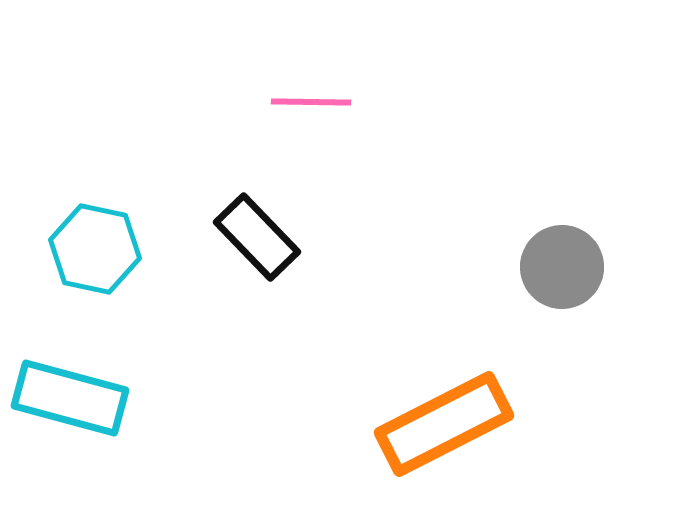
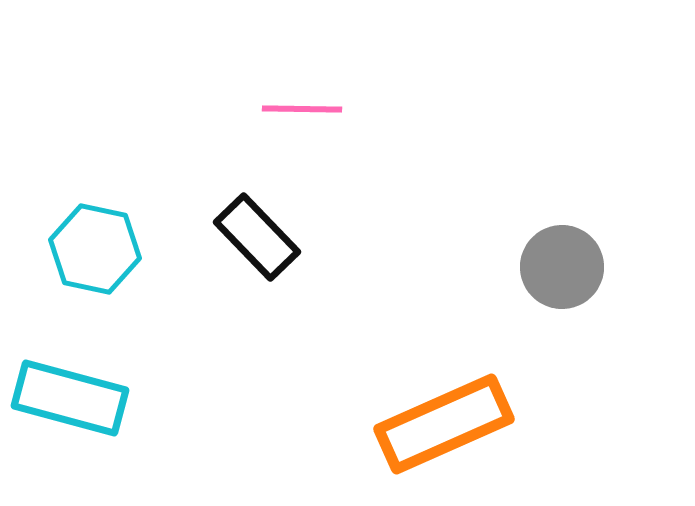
pink line: moved 9 px left, 7 px down
orange rectangle: rotated 3 degrees clockwise
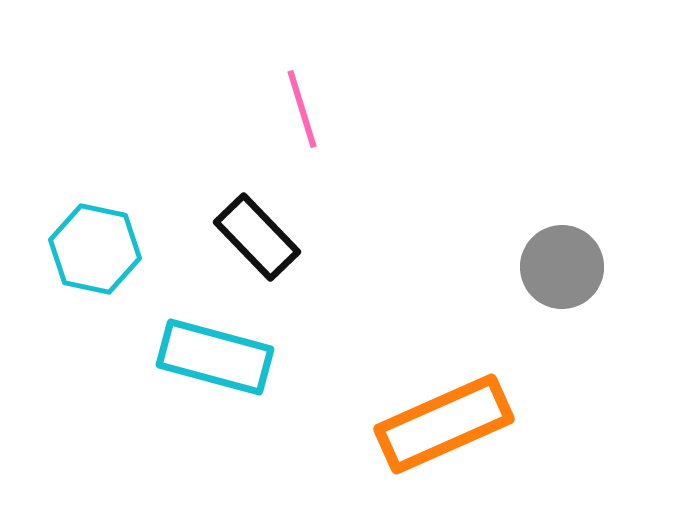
pink line: rotated 72 degrees clockwise
cyan rectangle: moved 145 px right, 41 px up
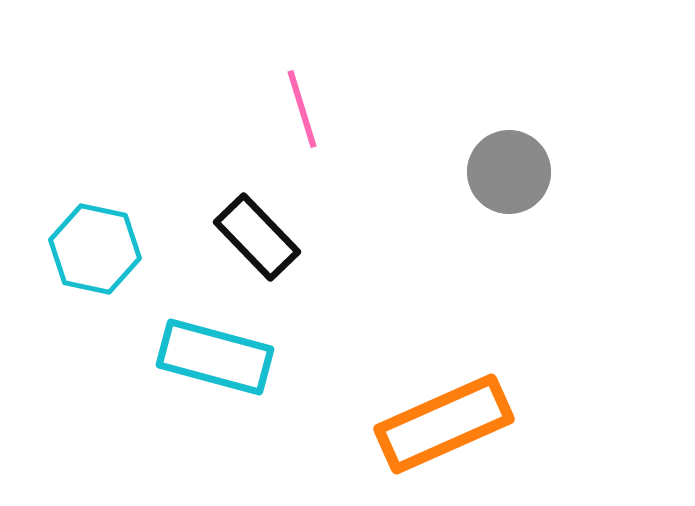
gray circle: moved 53 px left, 95 px up
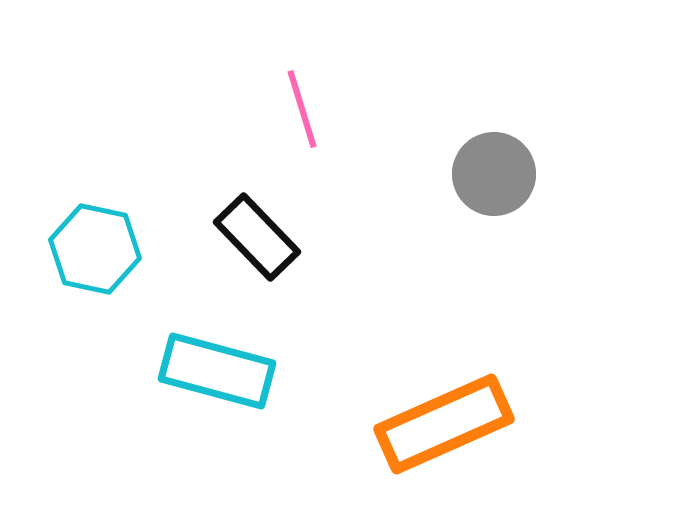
gray circle: moved 15 px left, 2 px down
cyan rectangle: moved 2 px right, 14 px down
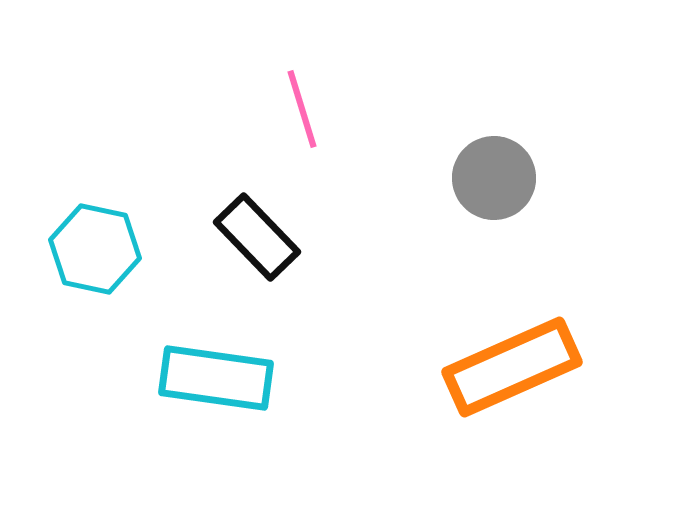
gray circle: moved 4 px down
cyan rectangle: moved 1 px left, 7 px down; rotated 7 degrees counterclockwise
orange rectangle: moved 68 px right, 57 px up
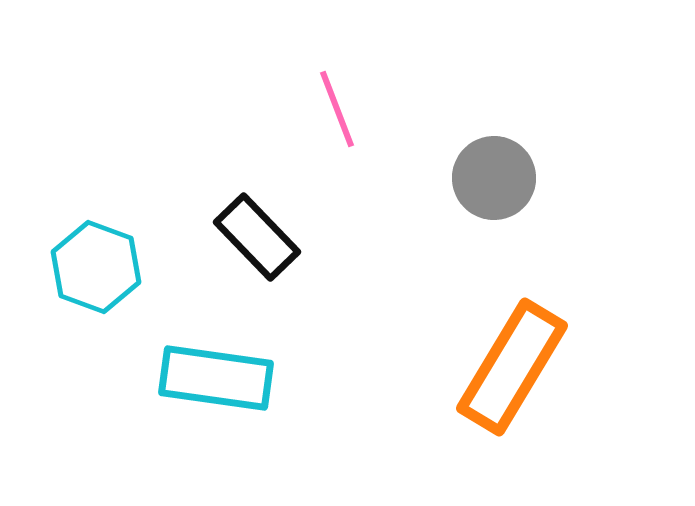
pink line: moved 35 px right; rotated 4 degrees counterclockwise
cyan hexagon: moved 1 px right, 18 px down; rotated 8 degrees clockwise
orange rectangle: rotated 35 degrees counterclockwise
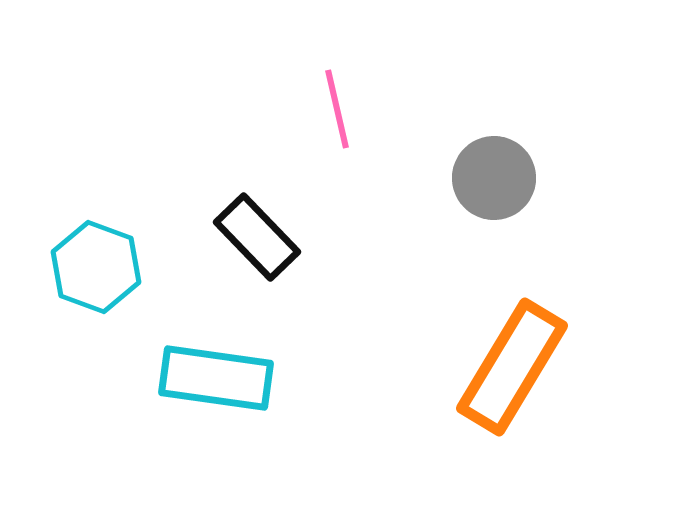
pink line: rotated 8 degrees clockwise
